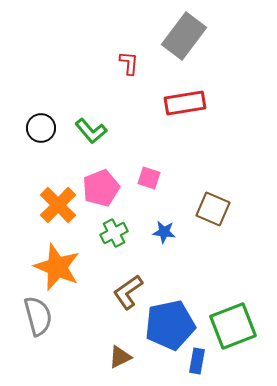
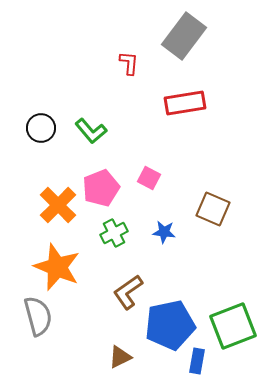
pink square: rotated 10 degrees clockwise
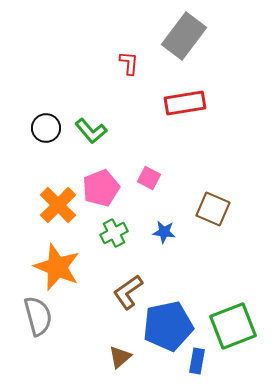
black circle: moved 5 px right
blue pentagon: moved 2 px left, 1 px down
brown triangle: rotated 15 degrees counterclockwise
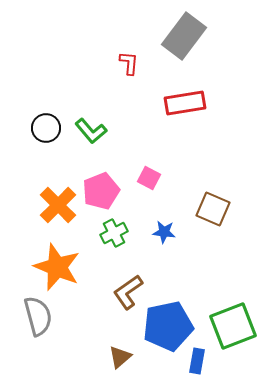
pink pentagon: moved 3 px down
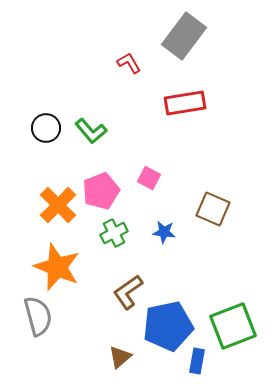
red L-shape: rotated 35 degrees counterclockwise
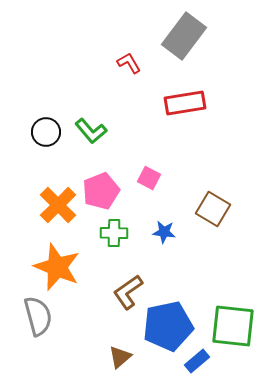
black circle: moved 4 px down
brown square: rotated 8 degrees clockwise
green cross: rotated 28 degrees clockwise
green square: rotated 27 degrees clockwise
blue rectangle: rotated 40 degrees clockwise
